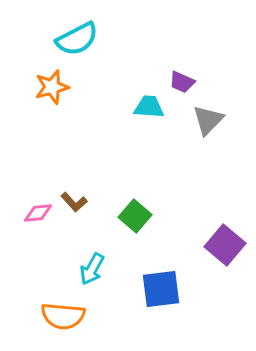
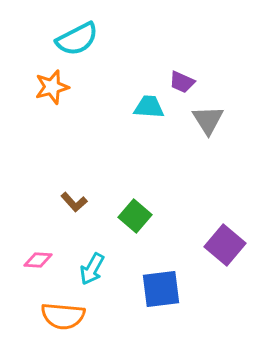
gray triangle: rotated 16 degrees counterclockwise
pink diamond: moved 47 px down; rotated 8 degrees clockwise
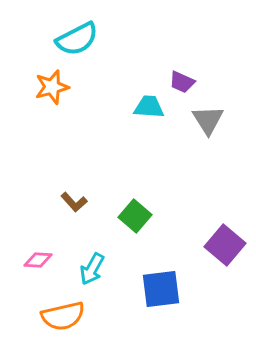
orange semicircle: rotated 18 degrees counterclockwise
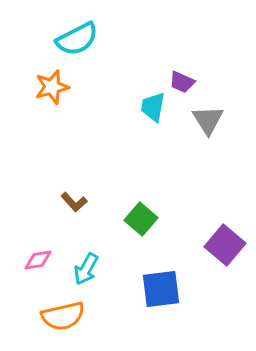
cyan trapezoid: moved 4 px right; rotated 84 degrees counterclockwise
green square: moved 6 px right, 3 px down
pink diamond: rotated 12 degrees counterclockwise
cyan arrow: moved 6 px left
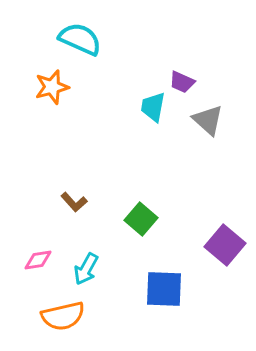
cyan semicircle: moved 3 px right; rotated 129 degrees counterclockwise
gray triangle: rotated 16 degrees counterclockwise
blue square: moved 3 px right; rotated 9 degrees clockwise
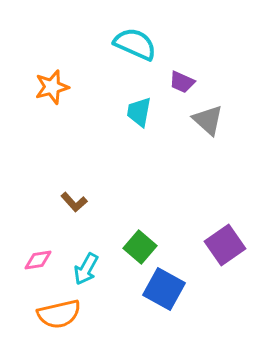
cyan semicircle: moved 55 px right, 5 px down
cyan trapezoid: moved 14 px left, 5 px down
green square: moved 1 px left, 28 px down
purple square: rotated 15 degrees clockwise
blue square: rotated 27 degrees clockwise
orange semicircle: moved 4 px left, 2 px up
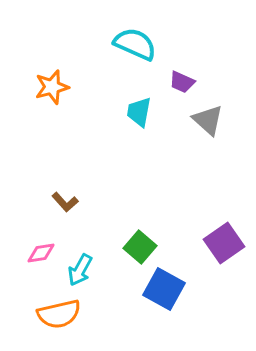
brown L-shape: moved 9 px left
purple square: moved 1 px left, 2 px up
pink diamond: moved 3 px right, 7 px up
cyan arrow: moved 6 px left, 1 px down
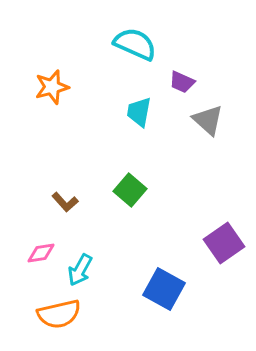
green square: moved 10 px left, 57 px up
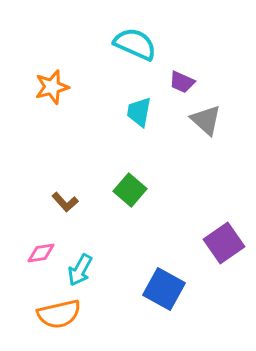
gray triangle: moved 2 px left
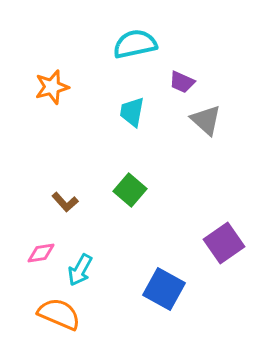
cyan semicircle: rotated 36 degrees counterclockwise
cyan trapezoid: moved 7 px left
orange semicircle: rotated 144 degrees counterclockwise
